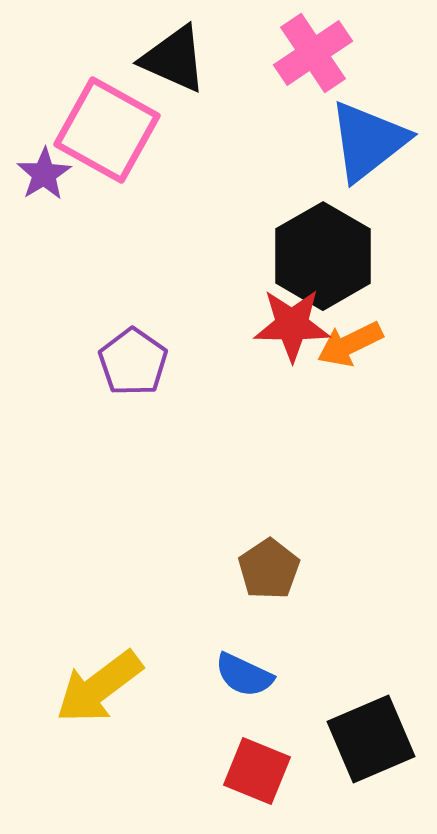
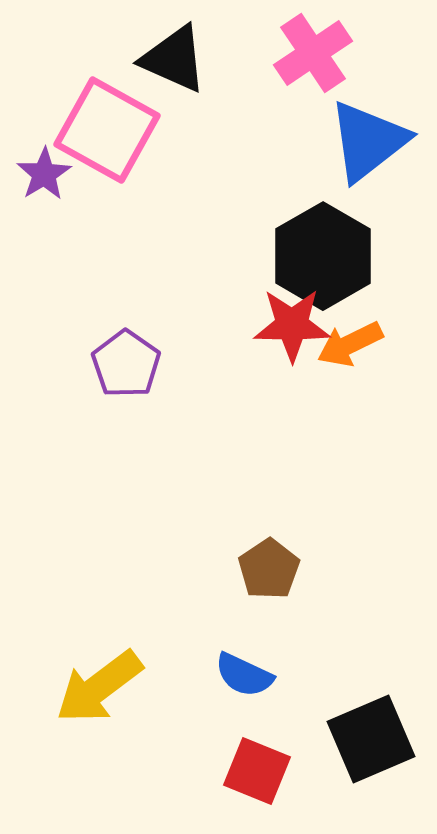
purple pentagon: moved 7 px left, 2 px down
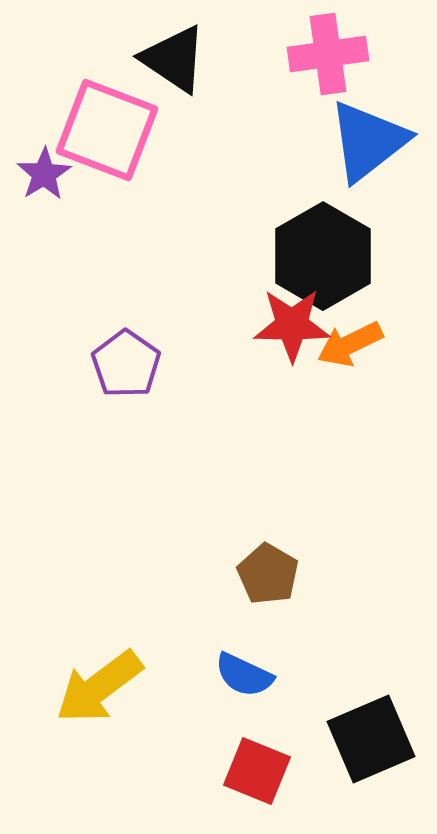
pink cross: moved 15 px right, 1 px down; rotated 26 degrees clockwise
black triangle: rotated 10 degrees clockwise
pink square: rotated 8 degrees counterclockwise
brown pentagon: moved 1 px left, 5 px down; rotated 8 degrees counterclockwise
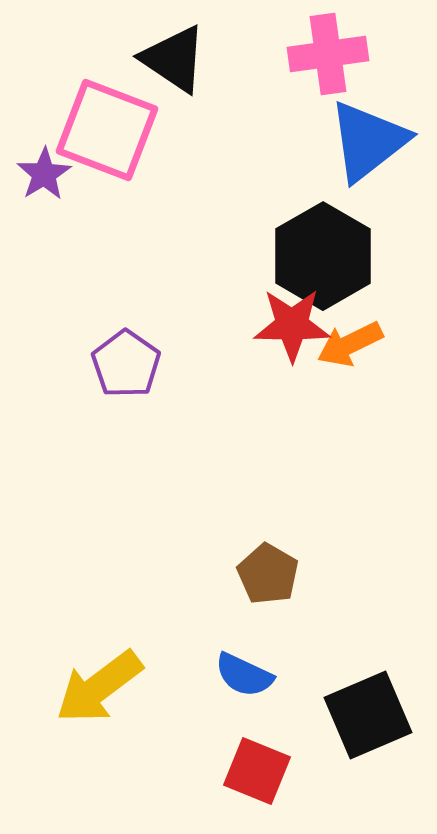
black square: moved 3 px left, 24 px up
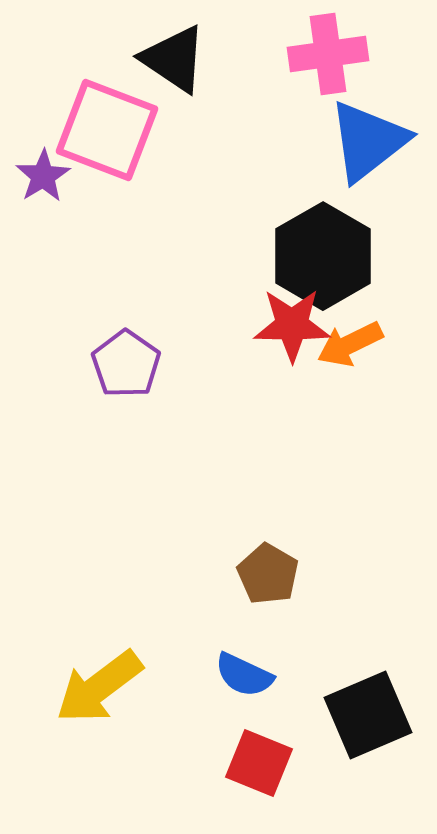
purple star: moved 1 px left, 2 px down
red square: moved 2 px right, 8 px up
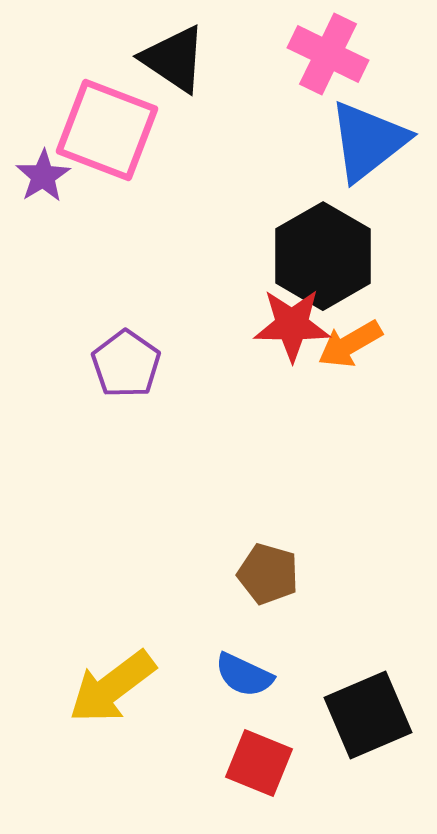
pink cross: rotated 34 degrees clockwise
orange arrow: rotated 4 degrees counterclockwise
brown pentagon: rotated 14 degrees counterclockwise
yellow arrow: moved 13 px right
